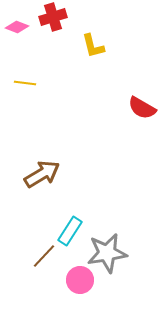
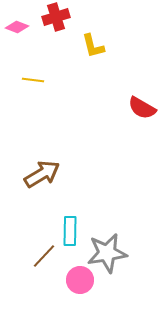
red cross: moved 3 px right
yellow line: moved 8 px right, 3 px up
cyan rectangle: rotated 32 degrees counterclockwise
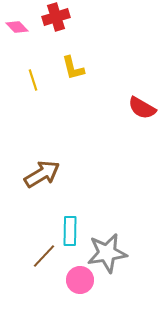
pink diamond: rotated 25 degrees clockwise
yellow L-shape: moved 20 px left, 22 px down
yellow line: rotated 65 degrees clockwise
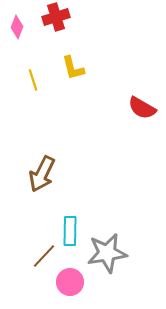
pink diamond: rotated 65 degrees clockwise
brown arrow: rotated 147 degrees clockwise
pink circle: moved 10 px left, 2 px down
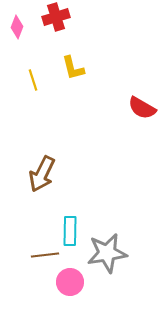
brown line: moved 1 px right, 1 px up; rotated 40 degrees clockwise
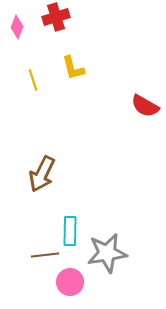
red semicircle: moved 3 px right, 2 px up
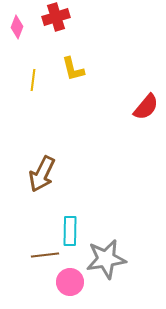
yellow L-shape: moved 1 px down
yellow line: rotated 25 degrees clockwise
red semicircle: moved 1 px right, 1 px down; rotated 80 degrees counterclockwise
gray star: moved 1 px left, 6 px down
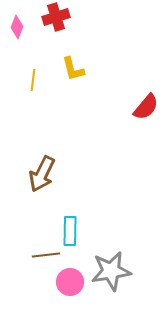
brown line: moved 1 px right
gray star: moved 5 px right, 12 px down
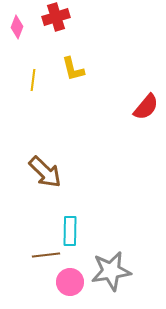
brown arrow: moved 3 px right, 2 px up; rotated 72 degrees counterclockwise
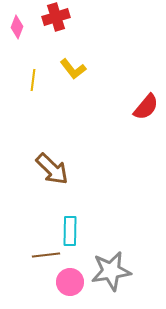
yellow L-shape: rotated 24 degrees counterclockwise
brown arrow: moved 7 px right, 3 px up
